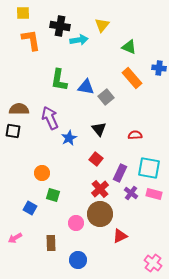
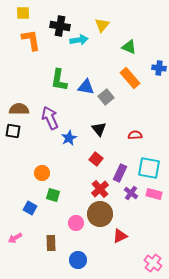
orange rectangle: moved 2 px left
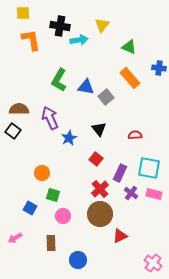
green L-shape: rotated 20 degrees clockwise
black square: rotated 28 degrees clockwise
pink circle: moved 13 px left, 7 px up
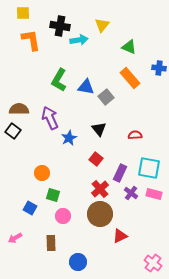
blue circle: moved 2 px down
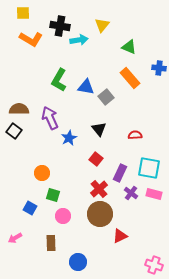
orange L-shape: moved 1 px up; rotated 130 degrees clockwise
black square: moved 1 px right
red cross: moved 1 px left
pink cross: moved 1 px right, 2 px down; rotated 18 degrees counterclockwise
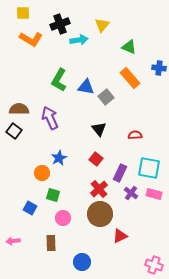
black cross: moved 2 px up; rotated 30 degrees counterclockwise
blue star: moved 10 px left, 20 px down
pink circle: moved 2 px down
pink arrow: moved 2 px left, 3 px down; rotated 24 degrees clockwise
blue circle: moved 4 px right
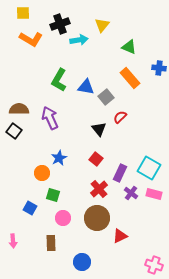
red semicircle: moved 15 px left, 18 px up; rotated 40 degrees counterclockwise
cyan square: rotated 20 degrees clockwise
brown circle: moved 3 px left, 4 px down
pink arrow: rotated 88 degrees counterclockwise
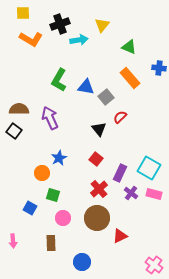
pink cross: rotated 18 degrees clockwise
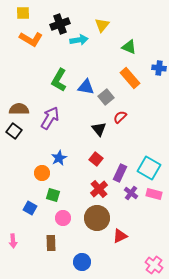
purple arrow: rotated 55 degrees clockwise
